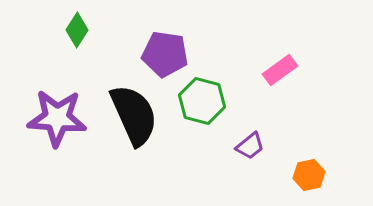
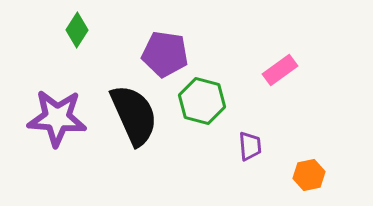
purple trapezoid: rotated 56 degrees counterclockwise
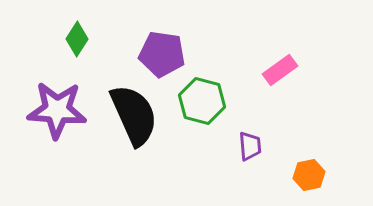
green diamond: moved 9 px down
purple pentagon: moved 3 px left
purple star: moved 8 px up
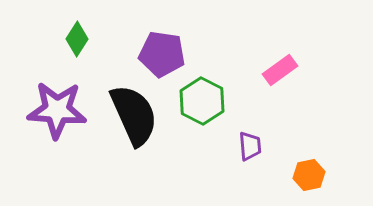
green hexagon: rotated 12 degrees clockwise
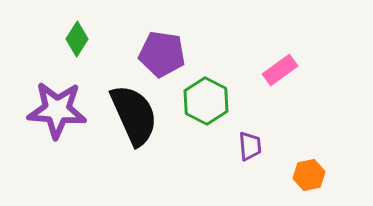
green hexagon: moved 4 px right
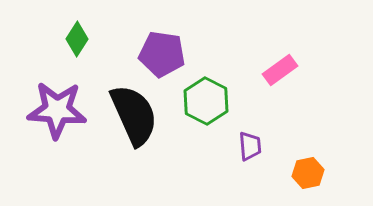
orange hexagon: moved 1 px left, 2 px up
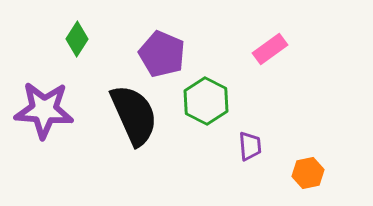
purple pentagon: rotated 15 degrees clockwise
pink rectangle: moved 10 px left, 21 px up
purple star: moved 13 px left
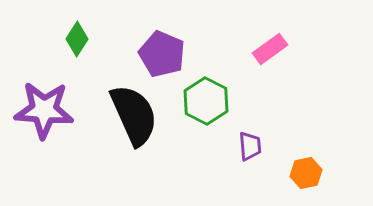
orange hexagon: moved 2 px left
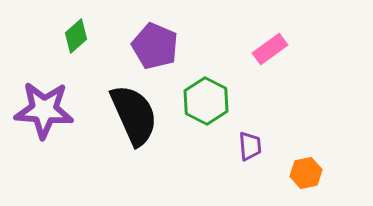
green diamond: moved 1 px left, 3 px up; rotated 16 degrees clockwise
purple pentagon: moved 7 px left, 8 px up
